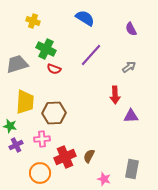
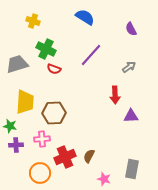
blue semicircle: moved 1 px up
purple cross: rotated 24 degrees clockwise
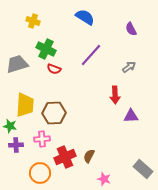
yellow trapezoid: moved 3 px down
gray rectangle: moved 11 px right; rotated 60 degrees counterclockwise
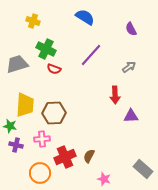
purple cross: rotated 16 degrees clockwise
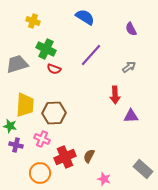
pink cross: rotated 28 degrees clockwise
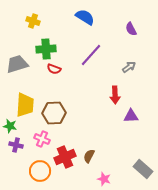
green cross: rotated 30 degrees counterclockwise
orange circle: moved 2 px up
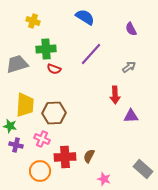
purple line: moved 1 px up
red cross: rotated 20 degrees clockwise
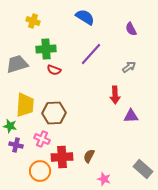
red semicircle: moved 1 px down
red cross: moved 3 px left
